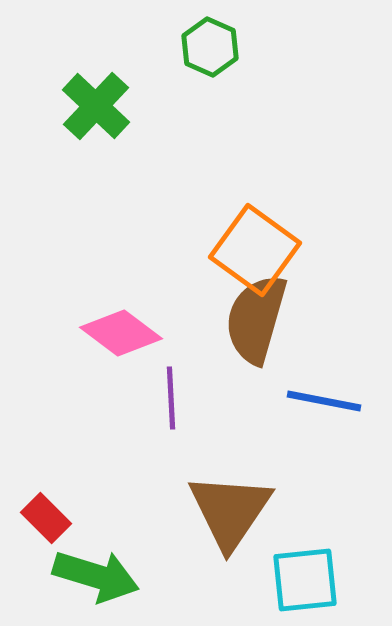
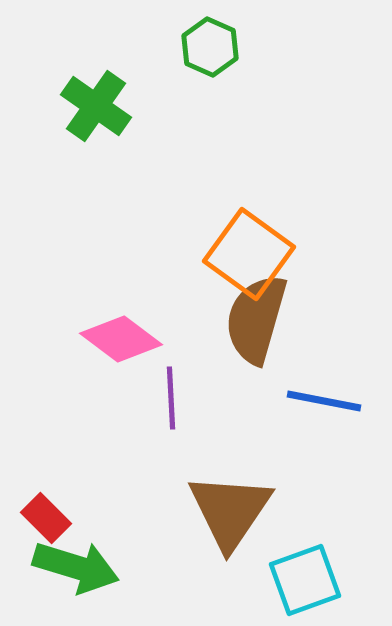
green cross: rotated 8 degrees counterclockwise
orange square: moved 6 px left, 4 px down
pink diamond: moved 6 px down
green arrow: moved 20 px left, 9 px up
cyan square: rotated 14 degrees counterclockwise
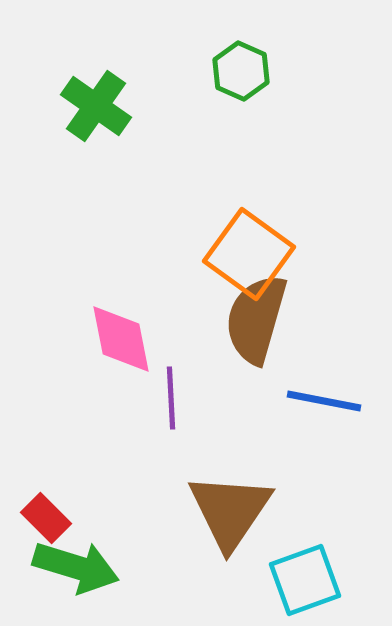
green hexagon: moved 31 px right, 24 px down
pink diamond: rotated 42 degrees clockwise
